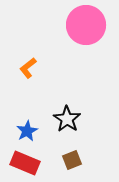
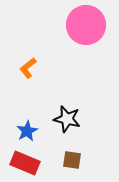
black star: rotated 20 degrees counterclockwise
brown square: rotated 30 degrees clockwise
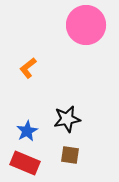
black star: rotated 24 degrees counterclockwise
brown square: moved 2 px left, 5 px up
